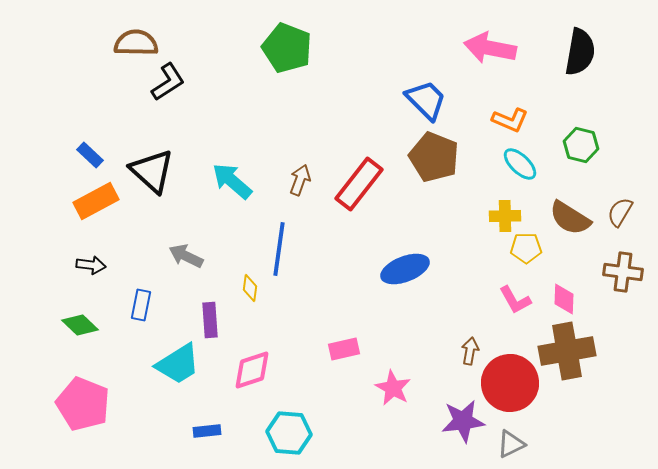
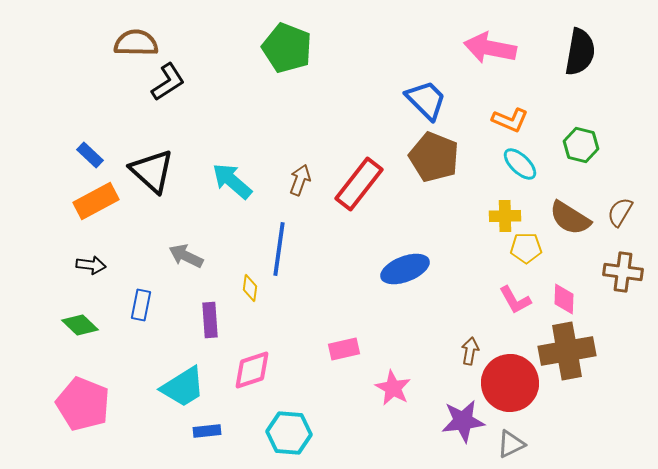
cyan trapezoid at (178, 364): moved 5 px right, 23 px down
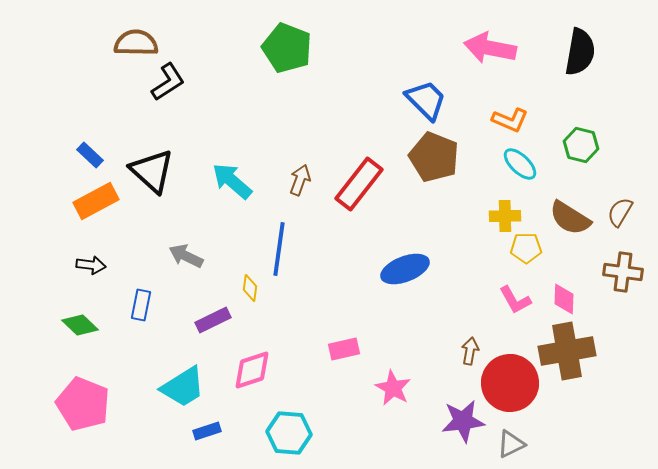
purple rectangle at (210, 320): moved 3 px right; rotated 68 degrees clockwise
blue rectangle at (207, 431): rotated 12 degrees counterclockwise
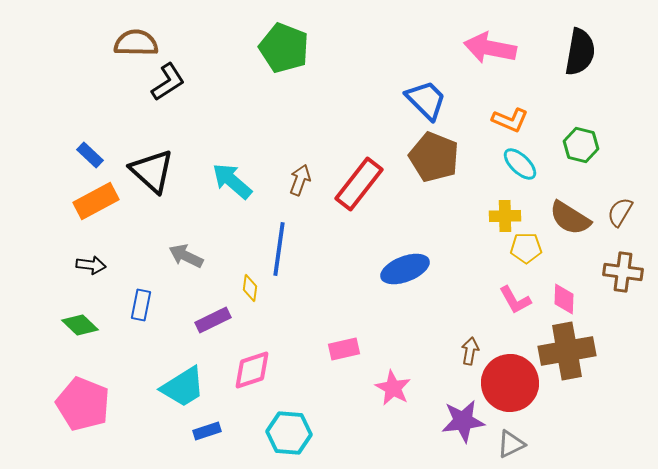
green pentagon at (287, 48): moved 3 px left
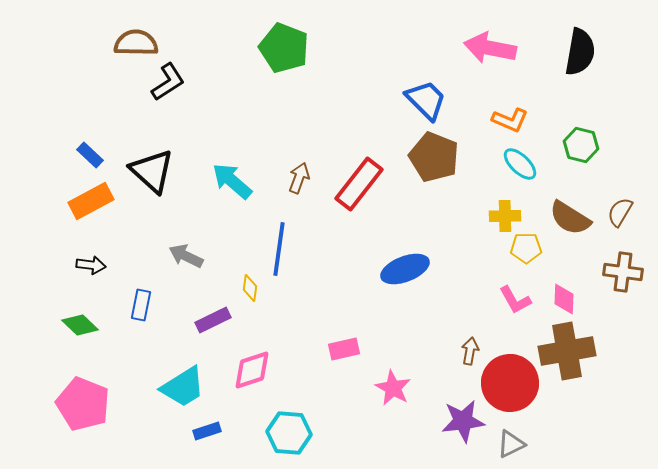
brown arrow at (300, 180): moved 1 px left, 2 px up
orange rectangle at (96, 201): moved 5 px left
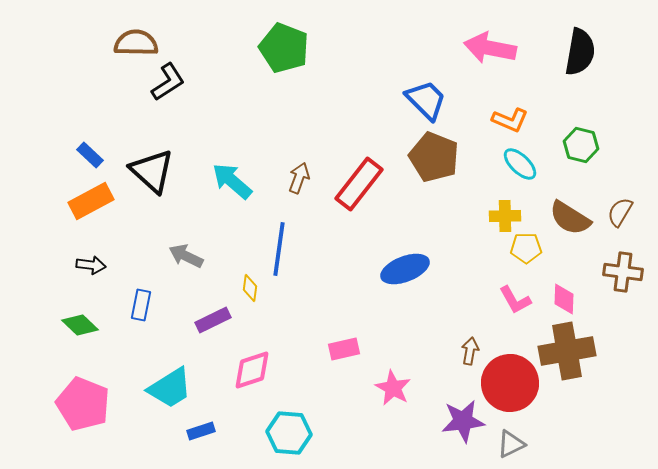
cyan trapezoid at (183, 387): moved 13 px left, 1 px down
blue rectangle at (207, 431): moved 6 px left
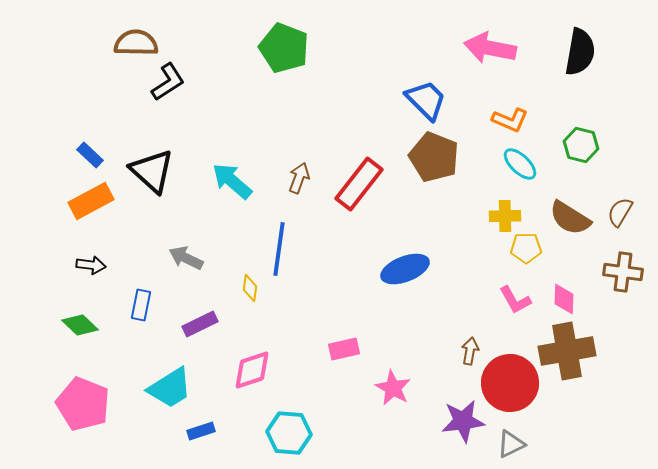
gray arrow at (186, 256): moved 2 px down
purple rectangle at (213, 320): moved 13 px left, 4 px down
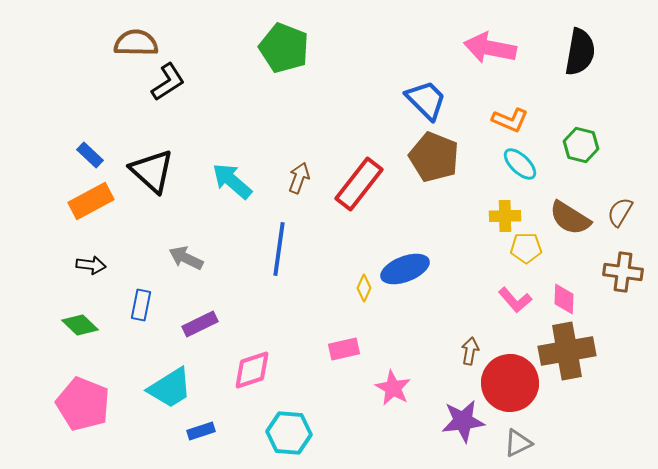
yellow diamond at (250, 288): moved 114 px right; rotated 16 degrees clockwise
pink L-shape at (515, 300): rotated 12 degrees counterclockwise
gray triangle at (511, 444): moved 7 px right, 1 px up
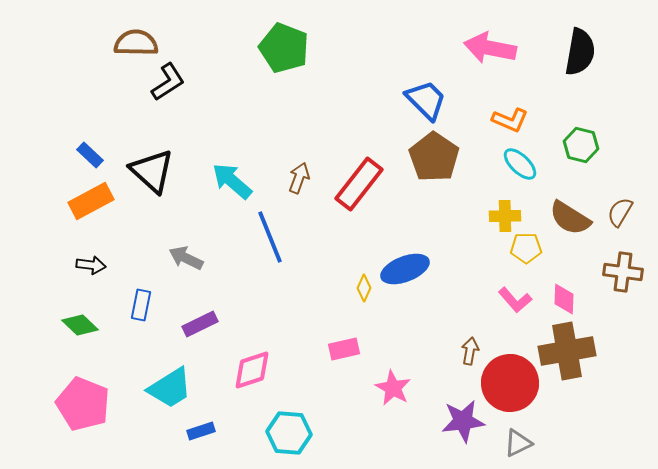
brown pentagon at (434, 157): rotated 12 degrees clockwise
blue line at (279, 249): moved 9 px left, 12 px up; rotated 30 degrees counterclockwise
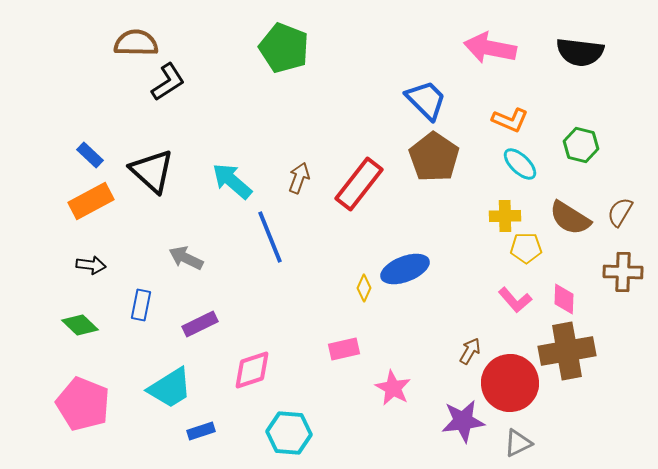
black semicircle at (580, 52): rotated 87 degrees clockwise
brown cross at (623, 272): rotated 6 degrees counterclockwise
brown arrow at (470, 351): rotated 20 degrees clockwise
